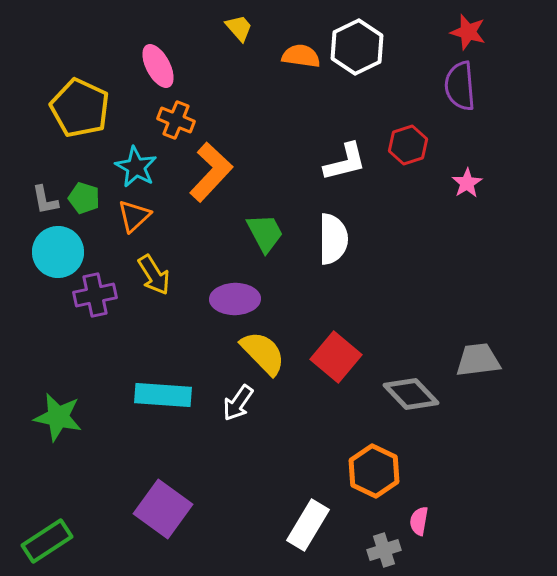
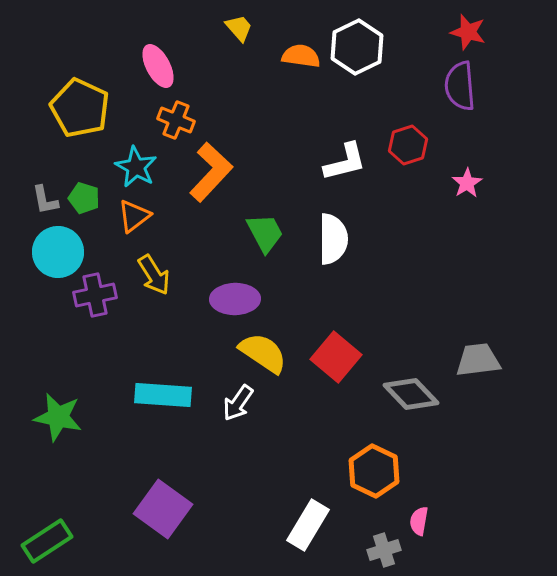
orange triangle: rotated 6 degrees clockwise
yellow semicircle: rotated 12 degrees counterclockwise
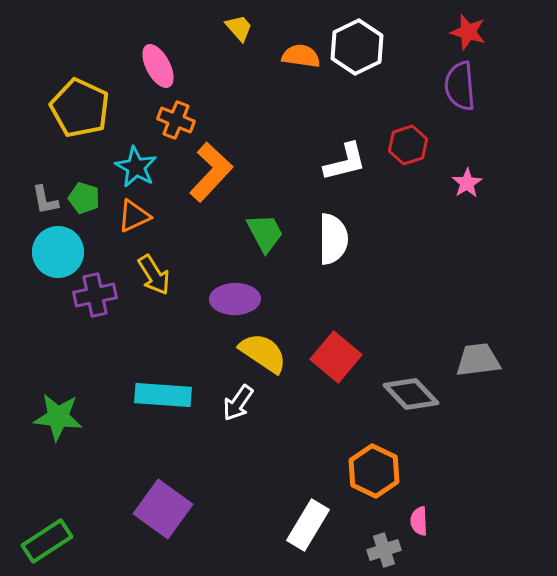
orange triangle: rotated 12 degrees clockwise
green star: rotated 6 degrees counterclockwise
pink semicircle: rotated 12 degrees counterclockwise
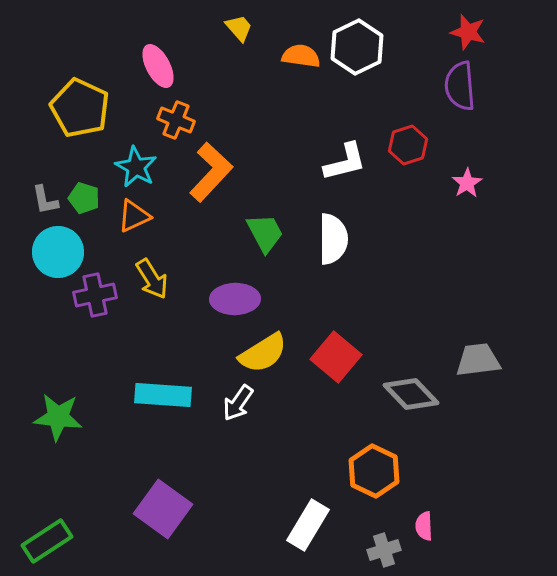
yellow arrow: moved 2 px left, 4 px down
yellow semicircle: rotated 114 degrees clockwise
pink semicircle: moved 5 px right, 5 px down
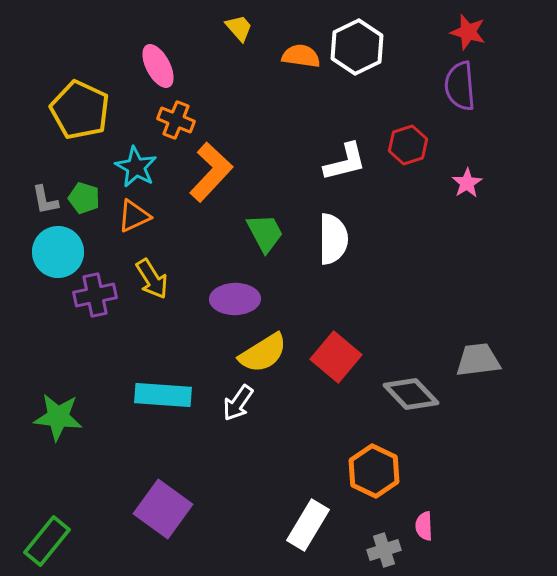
yellow pentagon: moved 2 px down
green rectangle: rotated 18 degrees counterclockwise
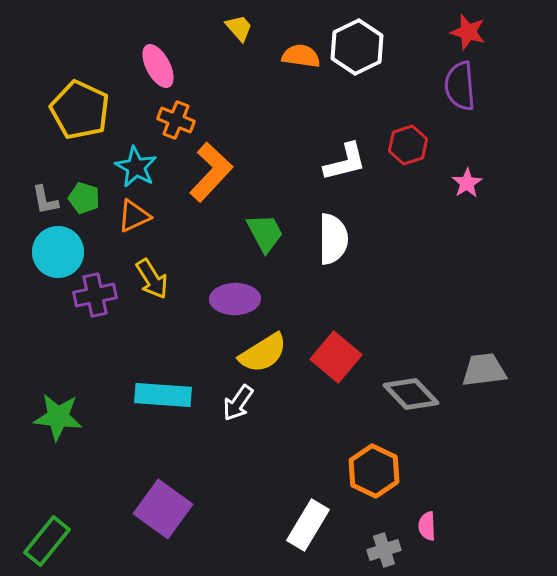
gray trapezoid: moved 6 px right, 10 px down
pink semicircle: moved 3 px right
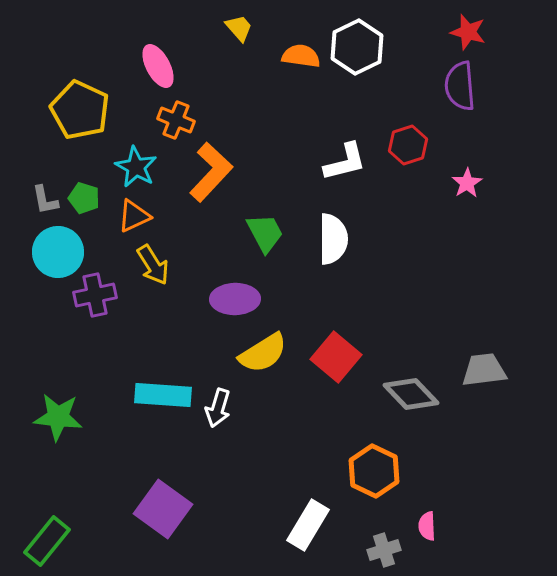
yellow arrow: moved 1 px right, 14 px up
white arrow: moved 20 px left, 5 px down; rotated 18 degrees counterclockwise
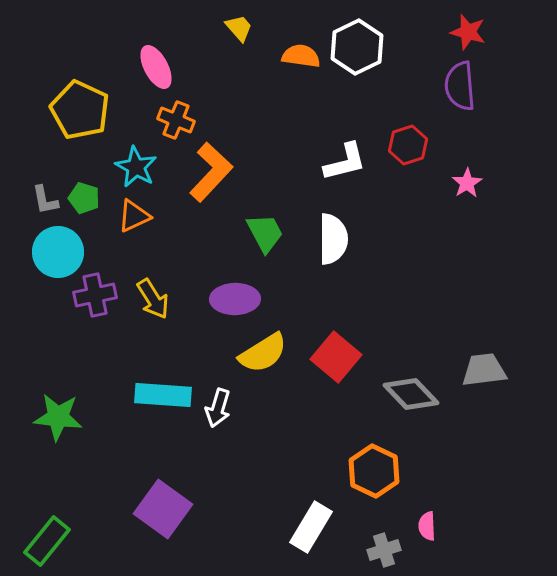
pink ellipse: moved 2 px left, 1 px down
yellow arrow: moved 34 px down
white rectangle: moved 3 px right, 2 px down
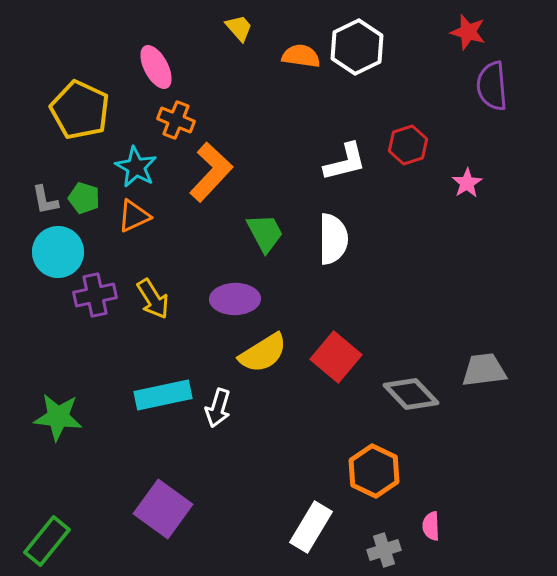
purple semicircle: moved 32 px right
cyan rectangle: rotated 16 degrees counterclockwise
pink semicircle: moved 4 px right
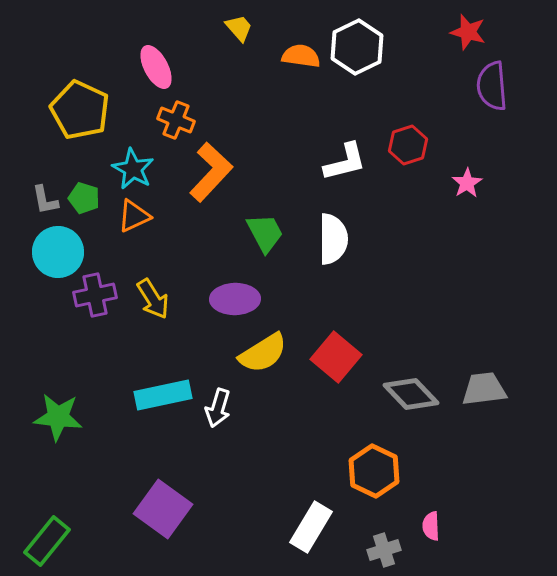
cyan star: moved 3 px left, 2 px down
gray trapezoid: moved 19 px down
